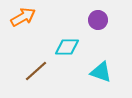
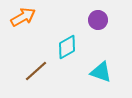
cyan diamond: rotated 30 degrees counterclockwise
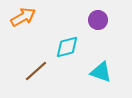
cyan diamond: rotated 15 degrees clockwise
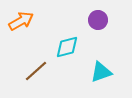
orange arrow: moved 2 px left, 4 px down
cyan triangle: rotated 40 degrees counterclockwise
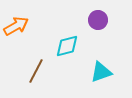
orange arrow: moved 5 px left, 5 px down
cyan diamond: moved 1 px up
brown line: rotated 20 degrees counterclockwise
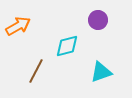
orange arrow: moved 2 px right
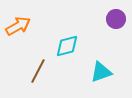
purple circle: moved 18 px right, 1 px up
brown line: moved 2 px right
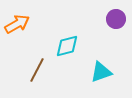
orange arrow: moved 1 px left, 2 px up
brown line: moved 1 px left, 1 px up
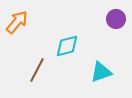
orange arrow: moved 2 px up; rotated 20 degrees counterclockwise
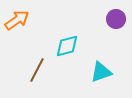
orange arrow: moved 2 px up; rotated 15 degrees clockwise
